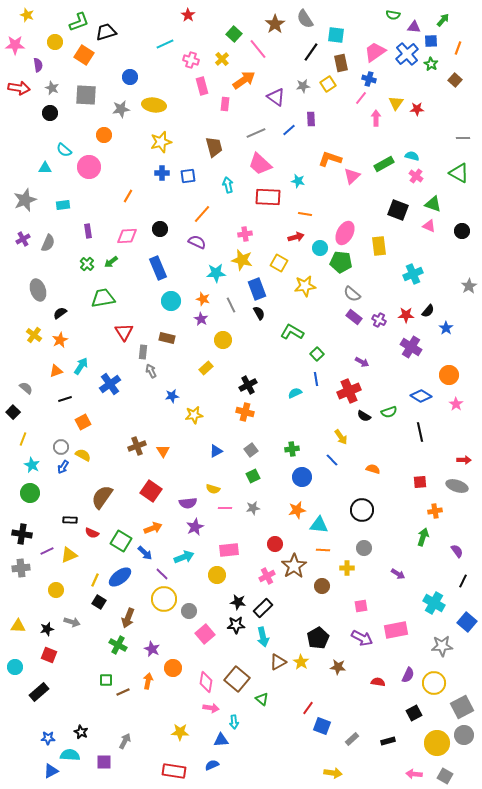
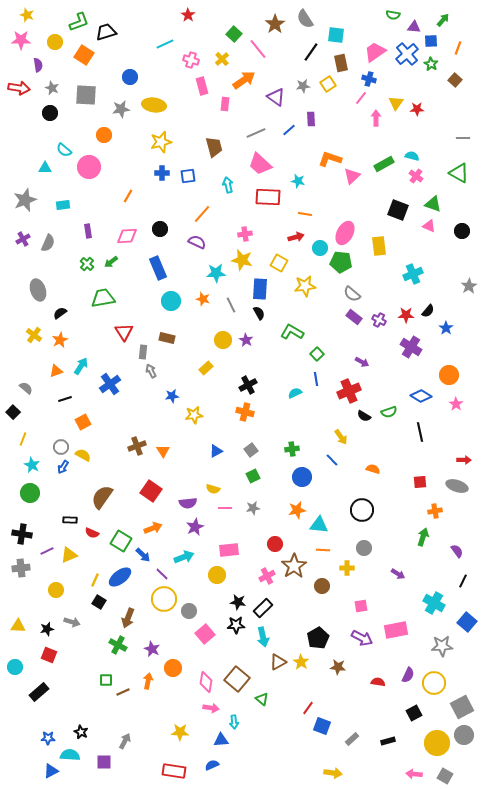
pink star at (15, 45): moved 6 px right, 5 px up
blue rectangle at (257, 289): moved 3 px right; rotated 25 degrees clockwise
purple star at (201, 319): moved 45 px right, 21 px down
blue arrow at (145, 553): moved 2 px left, 2 px down
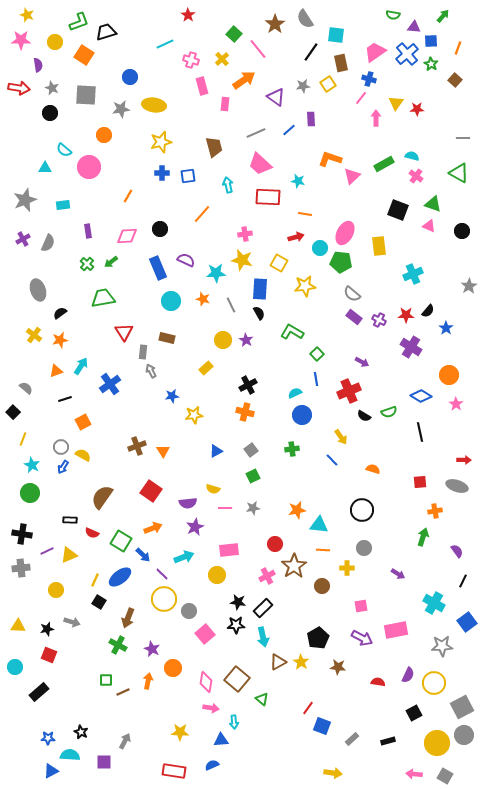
green arrow at (443, 20): moved 4 px up
purple semicircle at (197, 242): moved 11 px left, 18 px down
orange star at (60, 340): rotated 14 degrees clockwise
blue circle at (302, 477): moved 62 px up
blue square at (467, 622): rotated 12 degrees clockwise
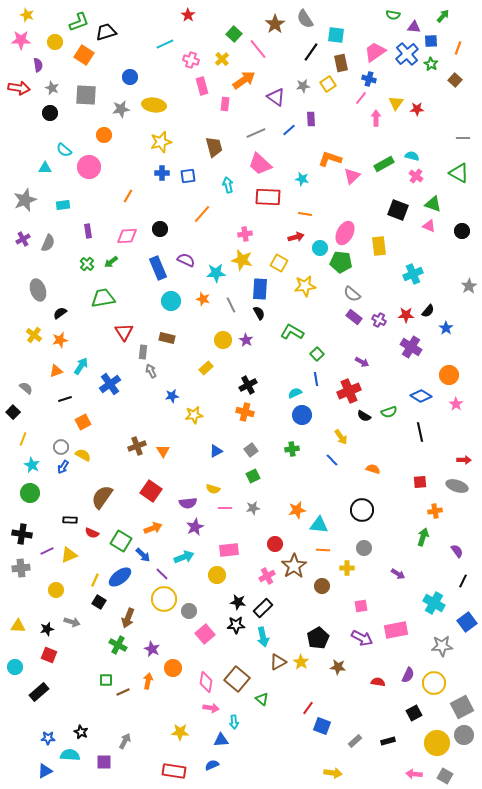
cyan star at (298, 181): moved 4 px right, 2 px up
gray rectangle at (352, 739): moved 3 px right, 2 px down
blue triangle at (51, 771): moved 6 px left
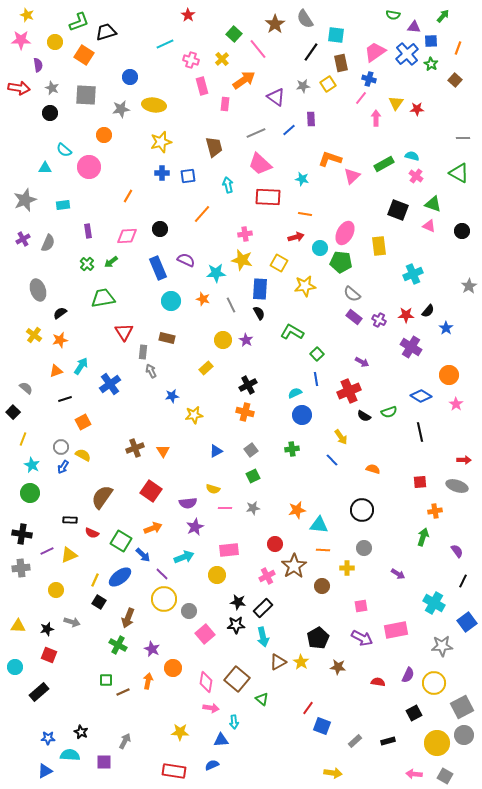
brown cross at (137, 446): moved 2 px left, 2 px down
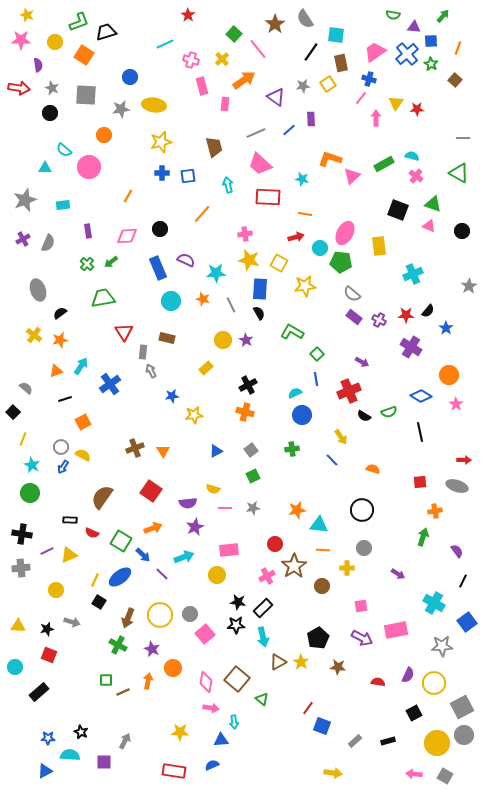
yellow star at (242, 260): moved 7 px right
yellow circle at (164, 599): moved 4 px left, 16 px down
gray circle at (189, 611): moved 1 px right, 3 px down
